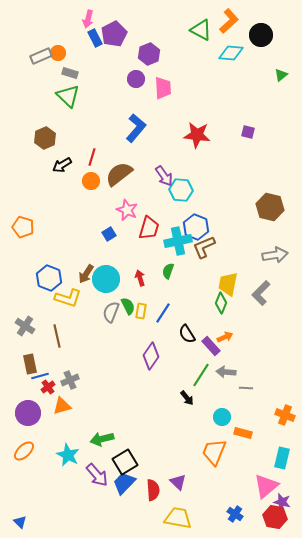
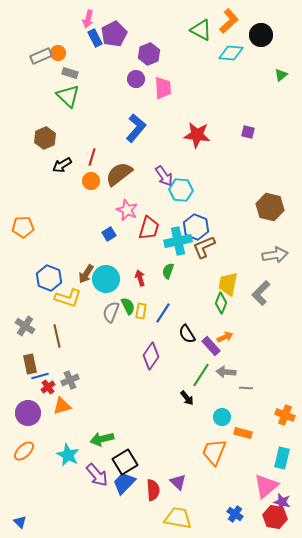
orange pentagon at (23, 227): rotated 20 degrees counterclockwise
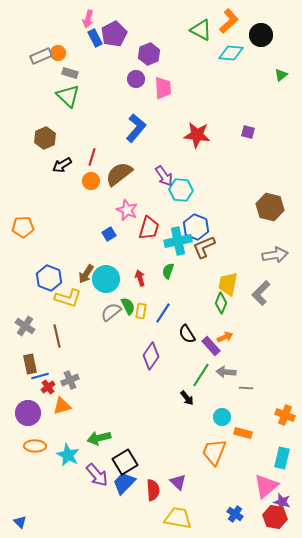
gray semicircle at (111, 312): rotated 30 degrees clockwise
green arrow at (102, 439): moved 3 px left, 1 px up
orange ellipse at (24, 451): moved 11 px right, 5 px up; rotated 45 degrees clockwise
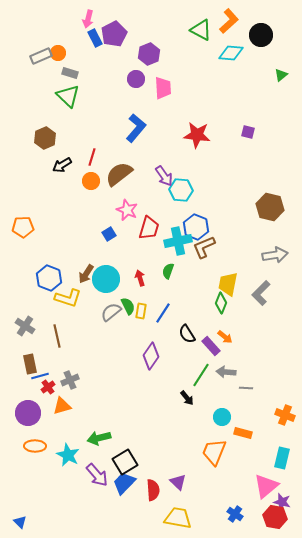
orange arrow at (225, 337): rotated 63 degrees clockwise
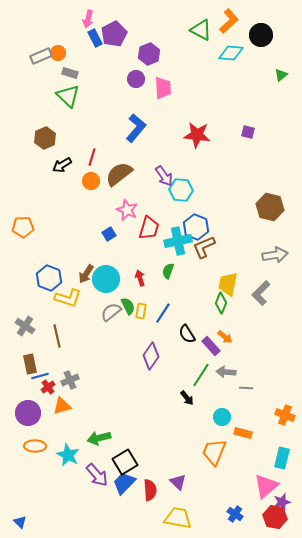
red semicircle at (153, 490): moved 3 px left
purple star at (282, 502): rotated 30 degrees counterclockwise
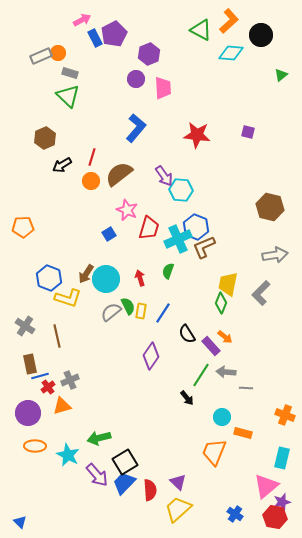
pink arrow at (88, 19): moved 6 px left, 1 px down; rotated 132 degrees counterclockwise
cyan cross at (178, 241): moved 2 px up; rotated 12 degrees counterclockwise
yellow trapezoid at (178, 518): moved 9 px up; rotated 52 degrees counterclockwise
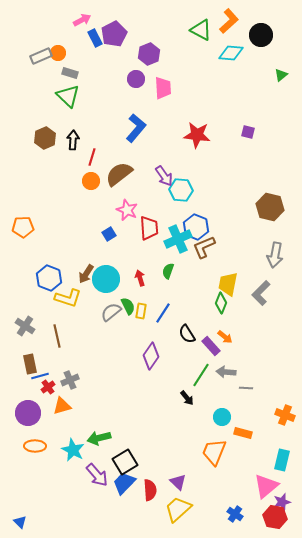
black arrow at (62, 165): moved 11 px right, 25 px up; rotated 126 degrees clockwise
red trapezoid at (149, 228): rotated 20 degrees counterclockwise
gray arrow at (275, 255): rotated 110 degrees clockwise
cyan star at (68, 455): moved 5 px right, 5 px up
cyan rectangle at (282, 458): moved 2 px down
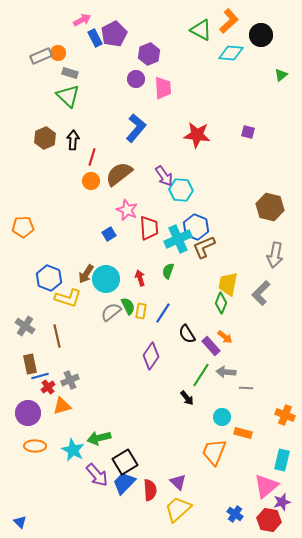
red hexagon at (275, 517): moved 6 px left, 3 px down
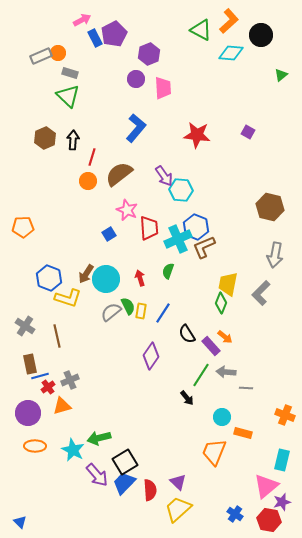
purple square at (248, 132): rotated 16 degrees clockwise
orange circle at (91, 181): moved 3 px left
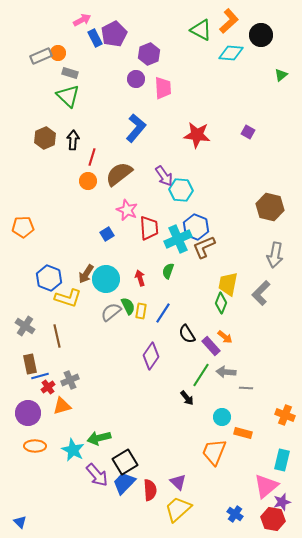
blue square at (109, 234): moved 2 px left
red hexagon at (269, 520): moved 4 px right, 1 px up
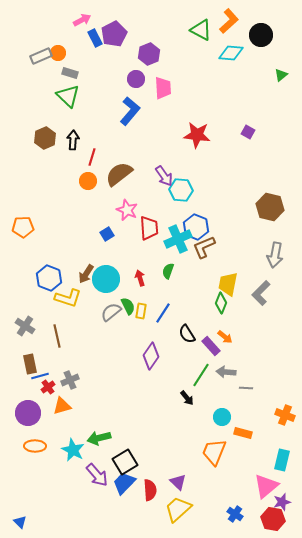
blue L-shape at (136, 128): moved 6 px left, 17 px up
